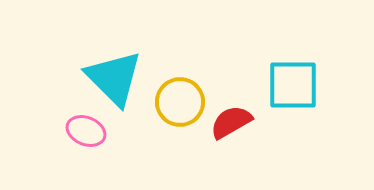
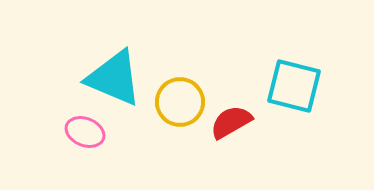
cyan triangle: rotated 22 degrees counterclockwise
cyan square: moved 1 px right, 1 px down; rotated 14 degrees clockwise
pink ellipse: moved 1 px left, 1 px down
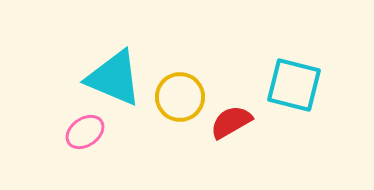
cyan square: moved 1 px up
yellow circle: moved 5 px up
pink ellipse: rotated 57 degrees counterclockwise
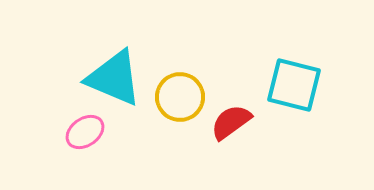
red semicircle: rotated 6 degrees counterclockwise
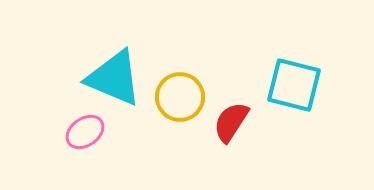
red semicircle: rotated 21 degrees counterclockwise
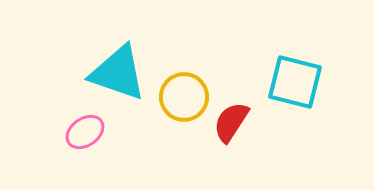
cyan triangle: moved 4 px right, 5 px up; rotated 4 degrees counterclockwise
cyan square: moved 1 px right, 3 px up
yellow circle: moved 4 px right
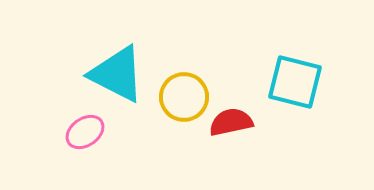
cyan triangle: moved 1 px left, 1 px down; rotated 8 degrees clockwise
red semicircle: rotated 45 degrees clockwise
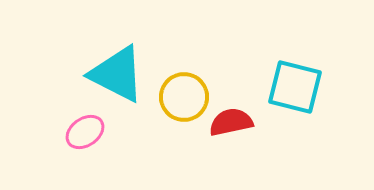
cyan square: moved 5 px down
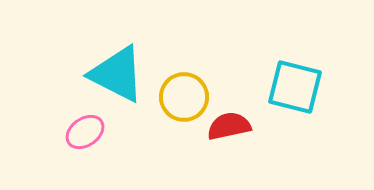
red semicircle: moved 2 px left, 4 px down
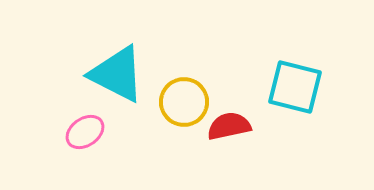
yellow circle: moved 5 px down
